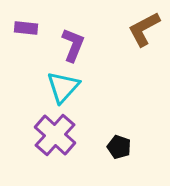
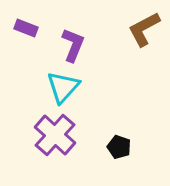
purple rectangle: rotated 15 degrees clockwise
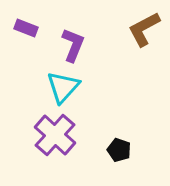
black pentagon: moved 3 px down
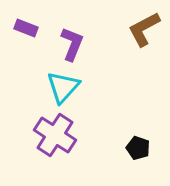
purple L-shape: moved 1 px left, 1 px up
purple cross: rotated 9 degrees counterclockwise
black pentagon: moved 19 px right, 2 px up
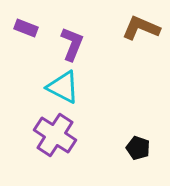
brown L-shape: moved 3 px left, 1 px up; rotated 51 degrees clockwise
cyan triangle: rotated 45 degrees counterclockwise
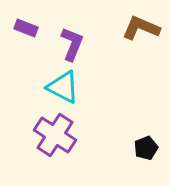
black pentagon: moved 8 px right; rotated 30 degrees clockwise
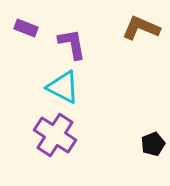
purple L-shape: rotated 32 degrees counterclockwise
black pentagon: moved 7 px right, 4 px up
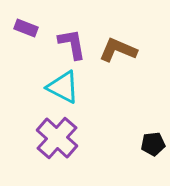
brown L-shape: moved 23 px left, 22 px down
purple cross: moved 2 px right, 3 px down; rotated 9 degrees clockwise
black pentagon: rotated 15 degrees clockwise
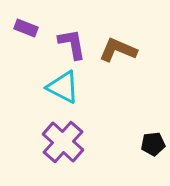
purple cross: moved 6 px right, 4 px down
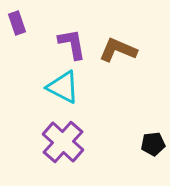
purple rectangle: moved 9 px left, 5 px up; rotated 50 degrees clockwise
